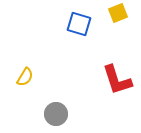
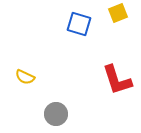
yellow semicircle: rotated 84 degrees clockwise
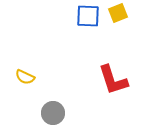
blue square: moved 9 px right, 8 px up; rotated 15 degrees counterclockwise
red L-shape: moved 4 px left
gray circle: moved 3 px left, 1 px up
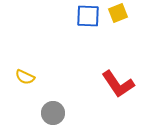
red L-shape: moved 5 px right, 4 px down; rotated 16 degrees counterclockwise
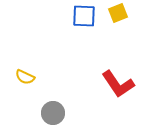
blue square: moved 4 px left
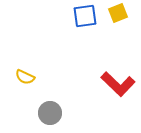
blue square: moved 1 px right; rotated 10 degrees counterclockwise
red L-shape: rotated 12 degrees counterclockwise
gray circle: moved 3 px left
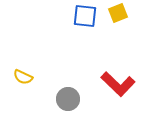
blue square: rotated 15 degrees clockwise
yellow semicircle: moved 2 px left
gray circle: moved 18 px right, 14 px up
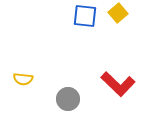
yellow square: rotated 18 degrees counterclockwise
yellow semicircle: moved 2 px down; rotated 18 degrees counterclockwise
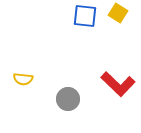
yellow square: rotated 18 degrees counterclockwise
